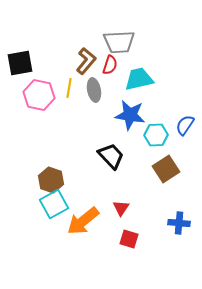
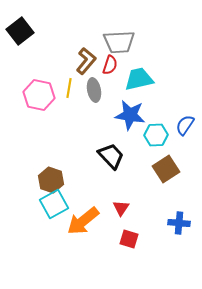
black square: moved 32 px up; rotated 28 degrees counterclockwise
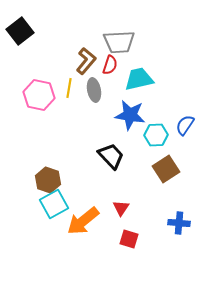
brown hexagon: moved 3 px left
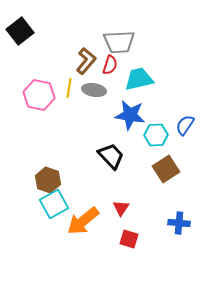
gray ellipse: rotated 70 degrees counterclockwise
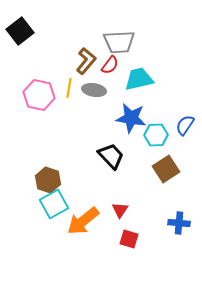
red semicircle: rotated 18 degrees clockwise
blue star: moved 1 px right, 3 px down
red triangle: moved 1 px left, 2 px down
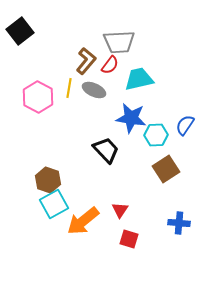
gray ellipse: rotated 15 degrees clockwise
pink hexagon: moved 1 px left, 2 px down; rotated 16 degrees clockwise
black trapezoid: moved 5 px left, 6 px up
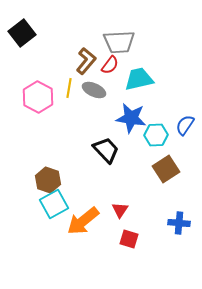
black square: moved 2 px right, 2 px down
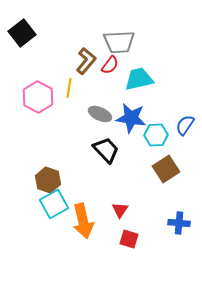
gray ellipse: moved 6 px right, 24 px down
orange arrow: rotated 64 degrees counterclockwise
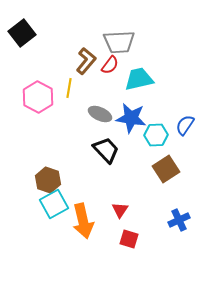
blue cross: moved 3 px up; rotated 30 degrees counterclockwise
